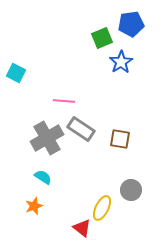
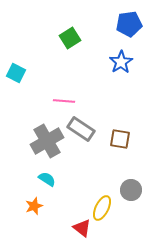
blue pentagon: moved 2 px left
green square: moved 32 px left; rotated 10 degrees counterclockwise
gray cross: moved 3 px down
cyan semicircle: moved 4 px right, 2 px down
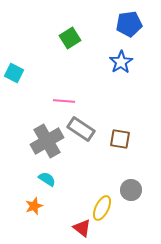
cyan square: moved 2 px left
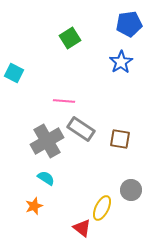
cyan semicircle: moved 1 px left, 1 px up
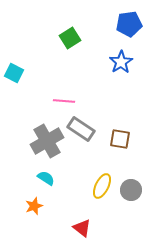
yellow ellipse: moved 22 px up
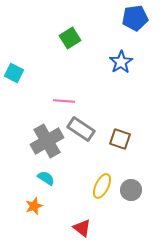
blue pentagon: moved 6 px right, 6 px up
brown square: rotated 10 degrees clockwise
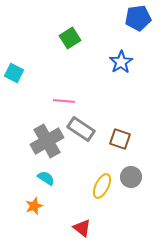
blue pentagon: moved 3 px right
gray circle: moved 13 px up
